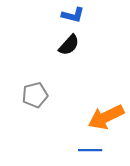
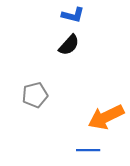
blue line: moved 2 px left
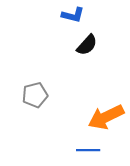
black semicircle: moved 18 px right
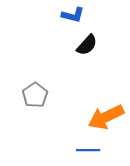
gray pentagon: rotated 20 degrees counterclockwise
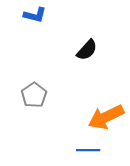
blue L-shape: moved 38 px left
black semicircle: moved 5 px down
gray pentagon: moved 1 px left
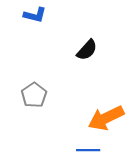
orange arrow: moved 1 px down
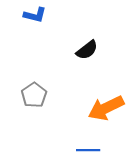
black semicircle: rotated 10 degrees clockwise
orange arrow: moved 10 px up
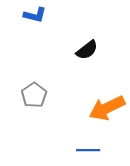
orange arrow: moved 1 px right
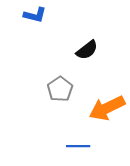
gray pentagon: moved 26 px right, 6 px up
blue line: moved 10 px left, 4 px up
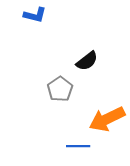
black semicircle: moved 11 px down
orange arrow: moved 11 px down
